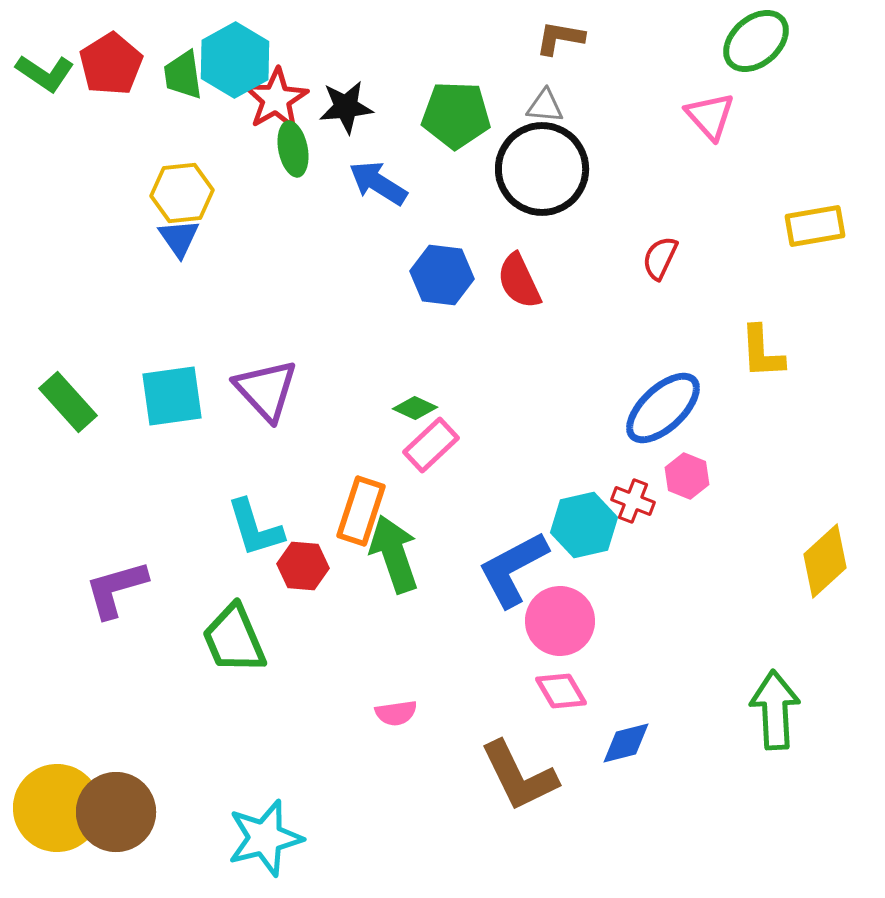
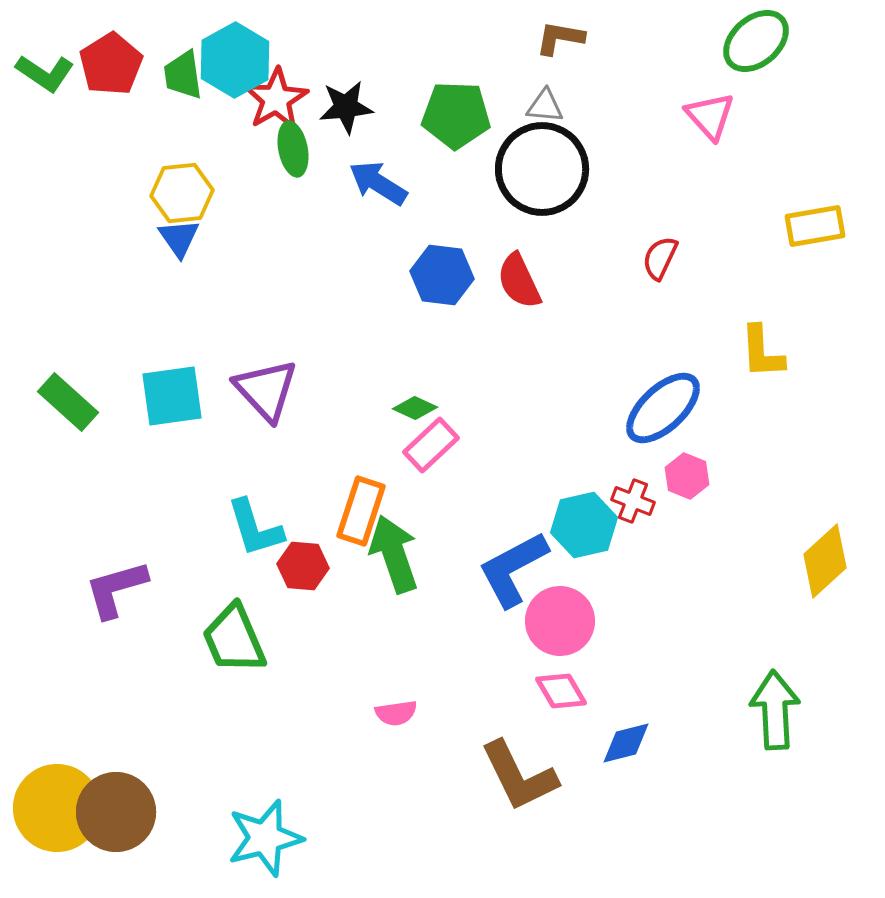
green rectangle at (68, 402): rotated 6 degrees counterclockwise
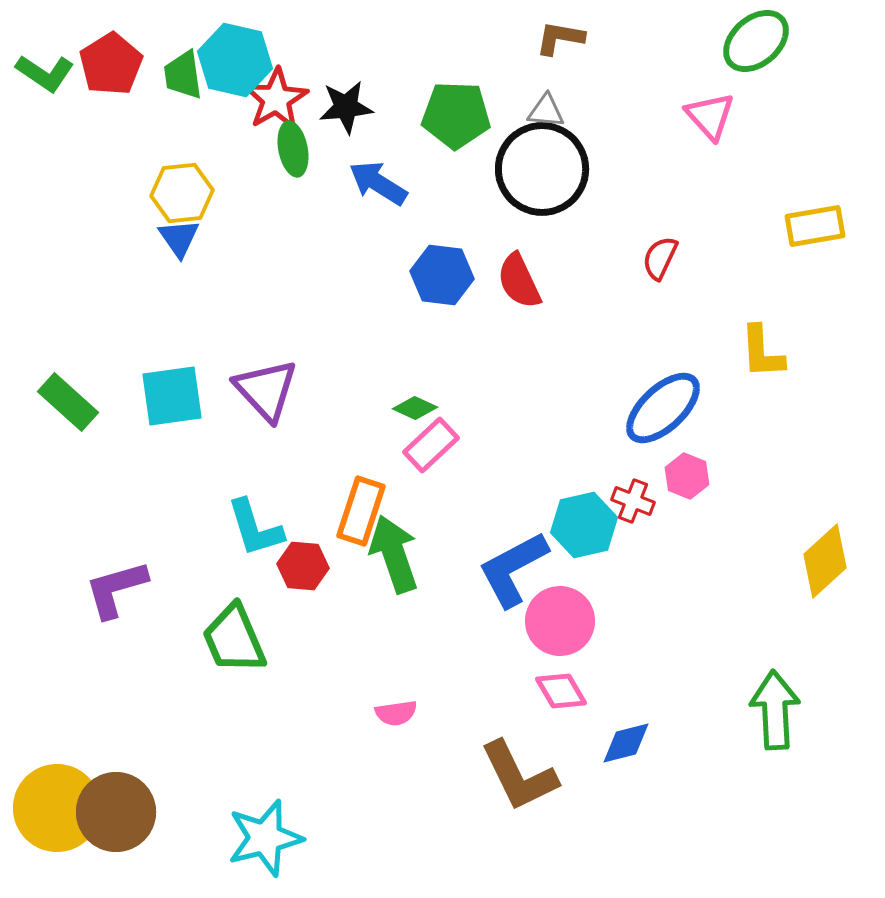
cyan hexagon at (235, 60): rotated 18 degrees counterclockwise
gray triangle at (545, 106): moved 1 px right, 5 px down
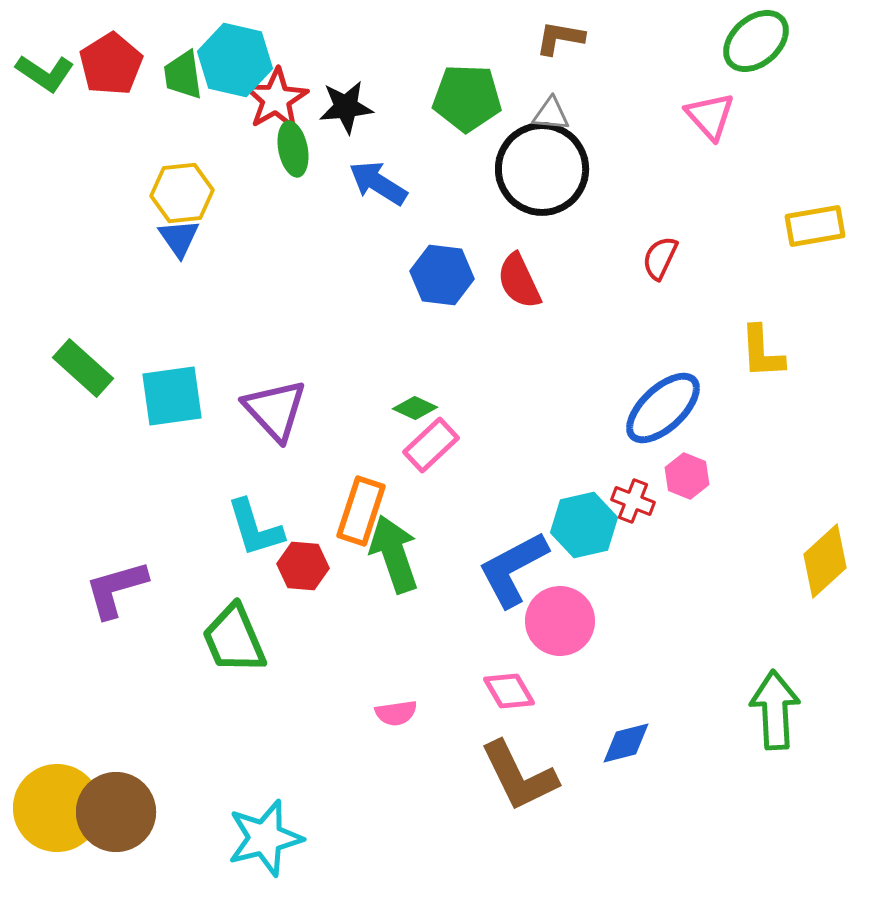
gray triangle at (546, 111): moved 5 px right, 3 px down
green pentagon at (456, 115): moved 11 px right, 17 px up
purple triangle at (266, 390): moved 9 px right, 20 px down
green rectangle at (68, 402): moved 15 px right, 34 px up
pink diamond at (561, 691): moved 52 px left
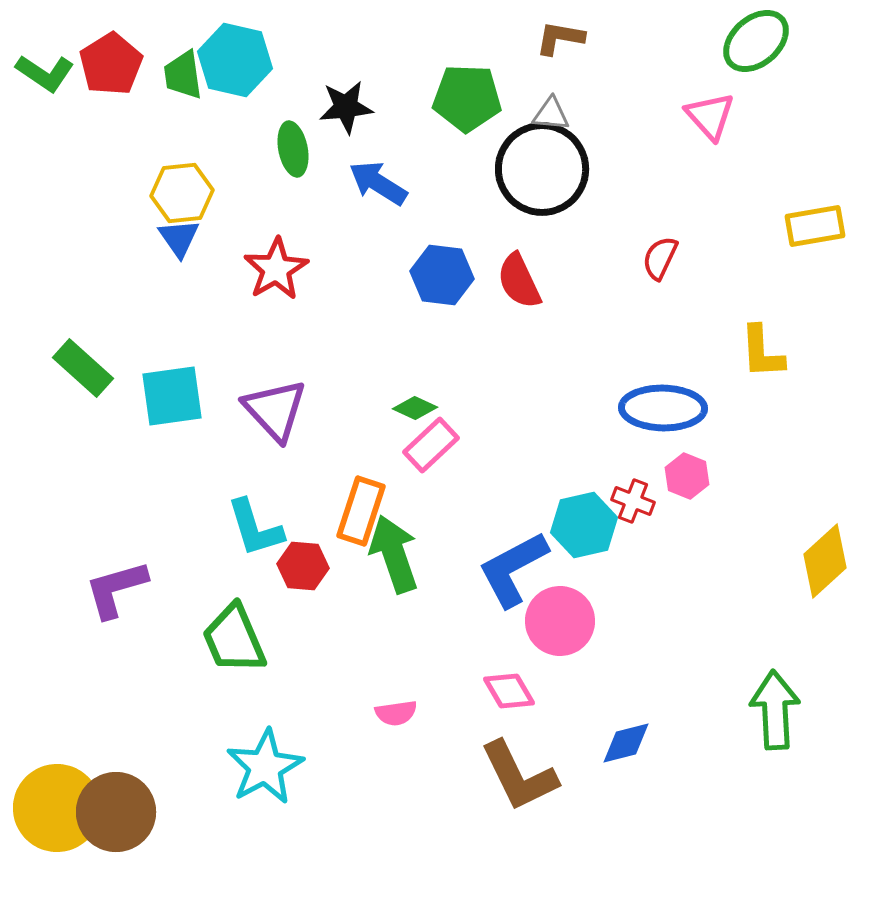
red star at (276, 99): moved 170 px down
blue ellipse at (663, 408): rotated 44 degrees clockwise
cyan star at (265, 838): moved 71 px up; rotated 14 degrees counterclockwise
